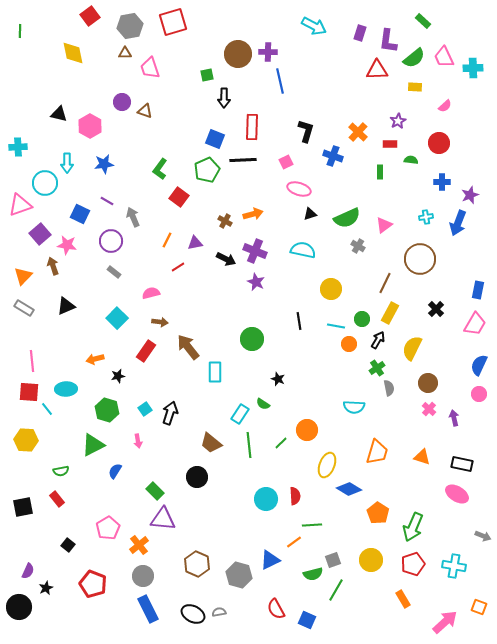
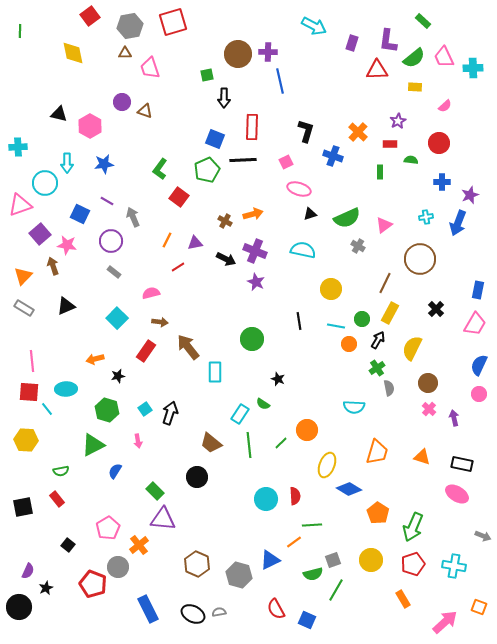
purple rectangle at (360, 33): moved 8 px left, 10 px down
gray circle at (143, 576): moved 25 px left, 9 px up
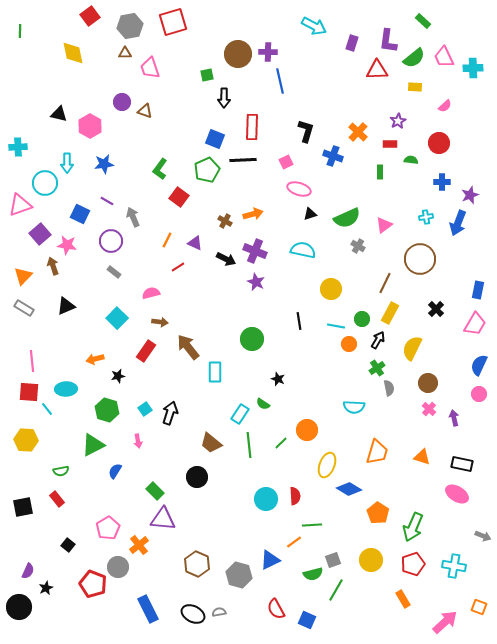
purple triangle at (195, 243): rotated 35 degrees clockwise
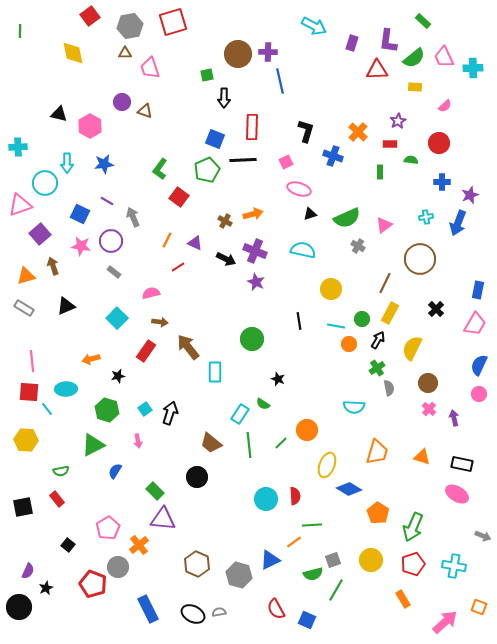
pink star at (67, 245): moved 14 px right, 1 px down
orange triangle at (23, 276): moved 3 px right; rotated 30 degrees clockwise
orange arrow at (95, 359): moved 4 px left
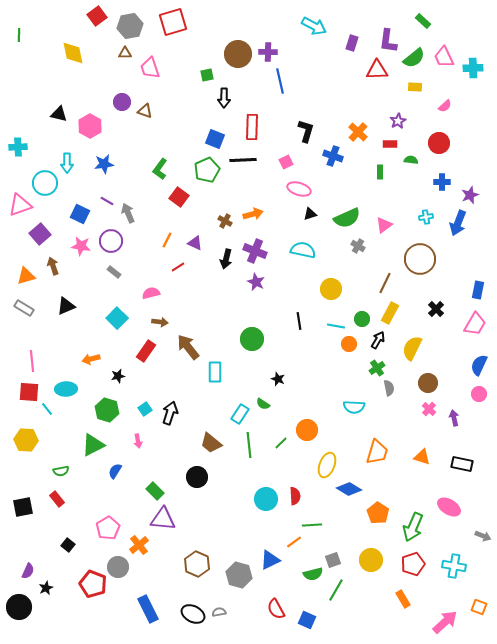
red square at (90, 16): moved 7 px right
green line at (20, 31): moved 1 px left, 4 px down
gray arrow at (133, 217): moved 5 px left, 4 px up
black arrow at (226, 259): rotated 78 degrees clockwise
pink ellipse at (457, 494): moved 8 px left, 13 px down
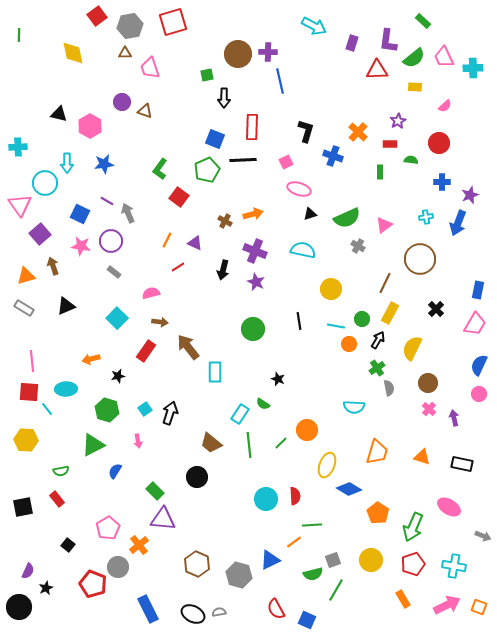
pink triangle at (20, 205): rotated 45 degrees counterclockwise
black arrow at (226, 259): moved 3 px left, 11 px down
green circle at (252, 339): moved 1 px right, 10 px up
pink arrow at (445, 622): moved 2 px right, 17 px up; rotated 16 degrees clockwise
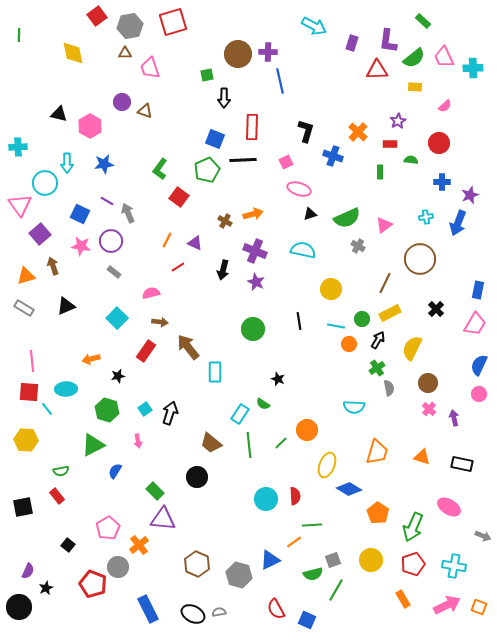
yellow rectangle at (390, 313): rotated 35 degrees clockwise
red rectangle at (57, 499): moved 3 px up
